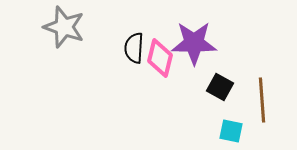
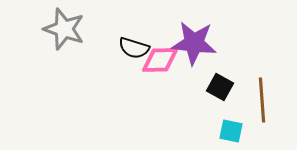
gray star: moved 2 px down
purple star: rotated 6 degrees clockwise
black semicircle: rotated 76 degrees counterclockwise
pink diamond: moved 2 px down; rotated 75 degrees clockwise
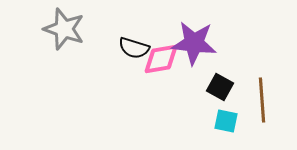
pink diamond: moved 1 px right, 1 px up; rotated 9 degrees counterclockwise
cyan square: moved 5 px left, 10 px up
